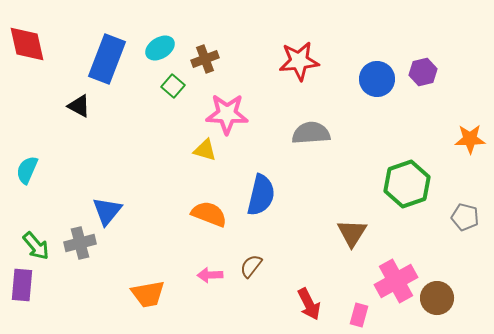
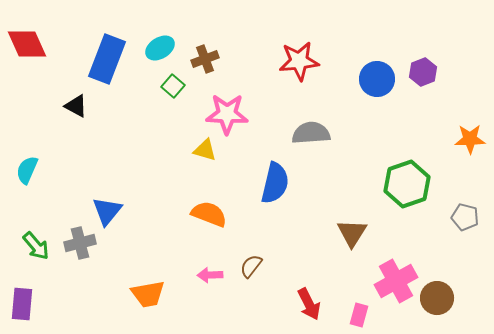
red diamond: rotated 12 degrees counterclockwise
purple hexagon: rotated 8 degrees counterclockwise
black triangle: moved 3 px left
blue semicircle: moved 14 px right, 12 px up
purple rectangle: moved 19 px down
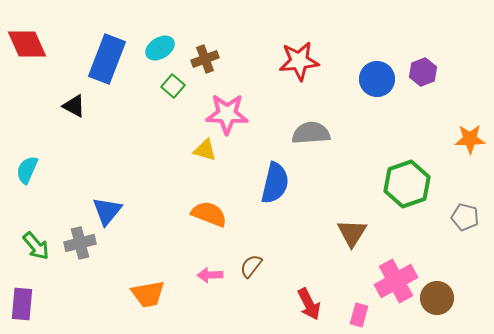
black triangle: moved 2 px left
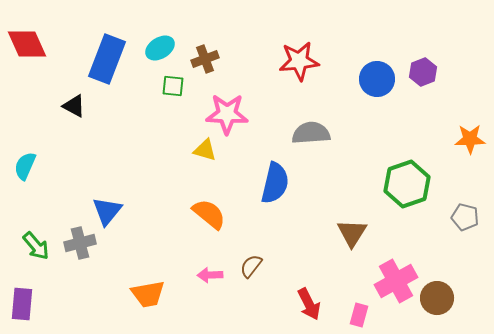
green square: rotated 35 degrees counterclockwise
cyan semicircle: moved 2 px left, 4 px up
orange semicircle: rotated 18 degrees clockwise
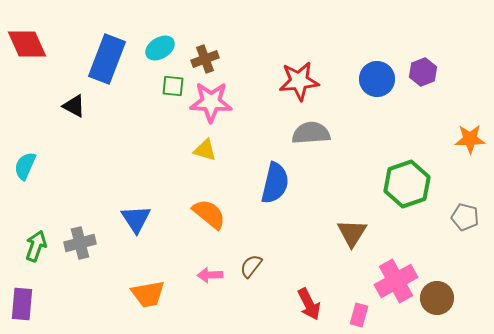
red star: moved 20 px down
pink star: moved 16 px left, 12 px up
blue triangle: moved 29 px right, 8 px down; rotated 12 degrees counterclockwise
green arrow: rotated 120 degrees counterclockwise
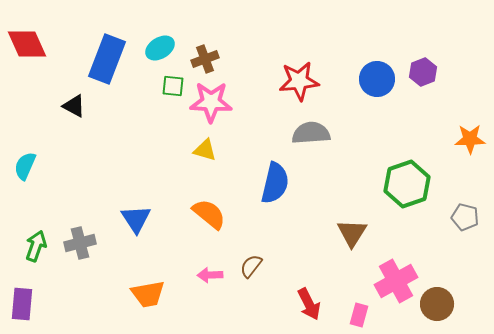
brown circle: moved 6 px down
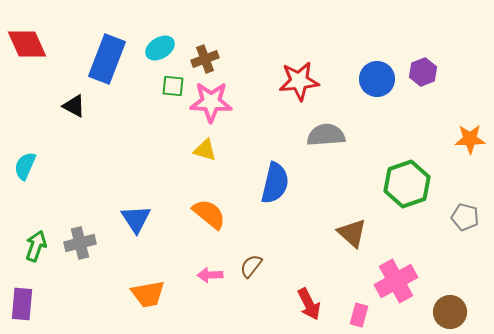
gray semicircle: moved 15 px right, 2 px down
brown triangle: rotated 20 degrees counterclockwise
brown circle: moved 13 px right, 8 px down
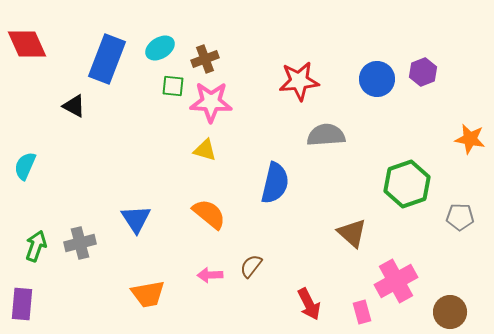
orange star: rotated 12 degrees clockwise
gray pentagon: moved 5 px left; rotated 12 degrees counterclockwise
pink rectangle: moved 3 px right, 3 px up; rotated 30 degrees counterclockwise
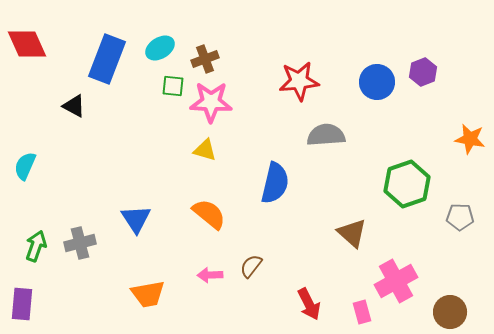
blue circle: moved 3 px down
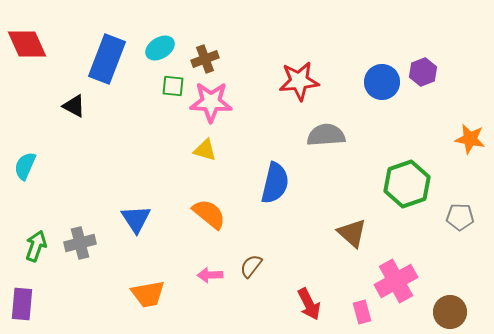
blue circle: moved 5 px right
